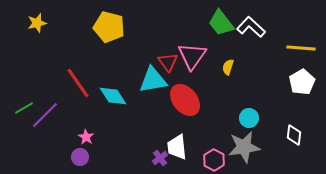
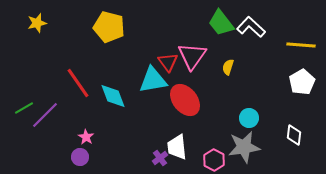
yellow line: moved 3 px up
cyan diamond: rotated 12 degrees clockwise
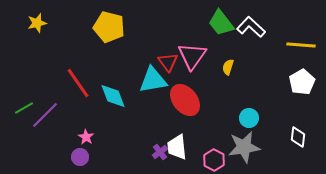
white diamond: moved 4 px right, 2 px down
purple cross: moved 6 px up
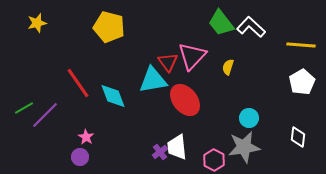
pink triangle: rotated 8 degrees clockwise
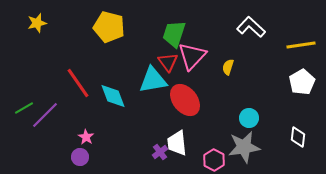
green trapezoid: moved 47 px left, 11 px down; rotated 56 degrees clockwise
yellow line: rotated 12 degrees counterclockwise
white trapezoid: moved 4 px up
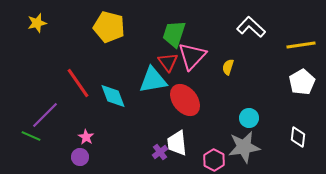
green line: moved 7 px right, 28 px down; rotated 54 degrees clockwise
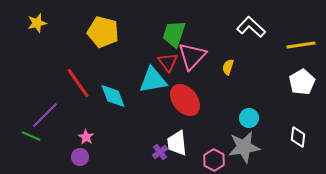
yellow pentagon: moved 6 px left, 5 px down
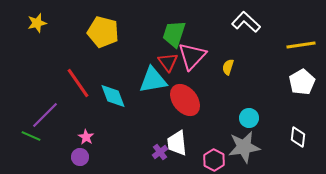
white L-shape: moved 5 px left, 5 px up
